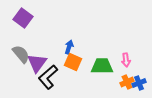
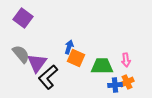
orange square: moved 3 px right, 4 px up
blue cross: moved 24 px left, 2 px down; rotated 16 degrees clockwise
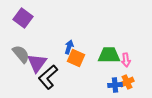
green trapezoid: moved 7 px right, 11 px up
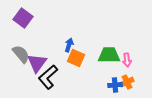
blue arrow: moved 2 px up
pink arrow: moved 1 px right
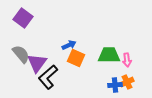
blue arrow: rotated 48 degrees clockwise
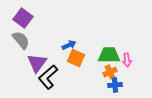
gray semicircle: moved 14 px up
orange cross: moved 17 px left, 10 px up
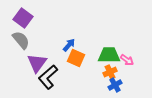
blue arrow: rotated 24 degrees counterclockwise
pink arrow: rotated 48 degrees counterclockwise
blue cross: rotated 24 degrees counterclockwise
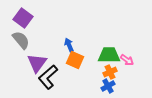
blue arrow: rotated 64 degrees counterclockwise
orange square: moved 1 px left, 2 px down
blue cross: moved 7 px left, 1 px down
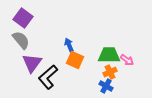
purple triangle: moved 5 px left
blue cross: moved 2 px left; rotated 32 degrees counterclockwise
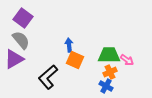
blue arrow: rotated 16 degrees clockwise
purple triangle: moved 18 px left, 4 px up; rotated 25 degrees clockwise
